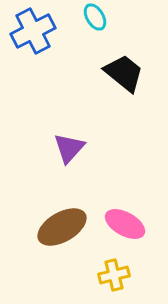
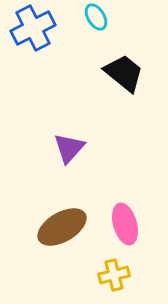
cyan ellipse: moved 1 px right
blue cross: moved 3 px up
pink ellipse: rotated 45 degrees clockwise
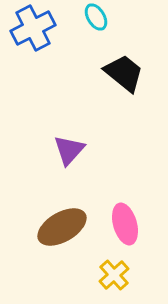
purple triangle: moved 2 px down
yellow cross: rotated 28 degrees counterclockwise
